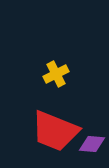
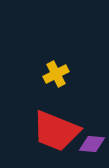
red trapezoid: moved 1 px right
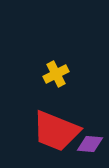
purple diamond: moved 2 px left
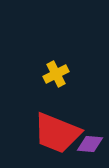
red trapezoid: moved 1 px right, 2 px down
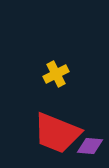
purple diamond: moved 2 px down
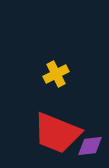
purple diamond: rotated 12 degrees counterclockwise
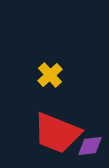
yellow cross: moved 6 px left, 1 px down; rotated 15 degrees counterclockwise
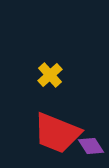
purple diamond: moved 1 px right; rotated 64 degrees clockwise
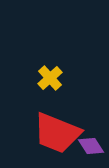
yellow cross: moved 3 px down
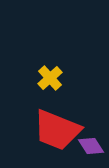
red trapezoid: moved 3 px up
